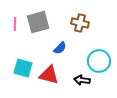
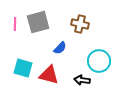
brown cross: moved 1 px down
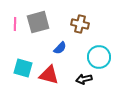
cyan circle: moved 4 px up
black arrow: moved 2 px right, 1 px up; rotated 21 degrees counterclockwise
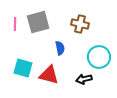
blue semicircle: rotated 56 degrees counterclockwise
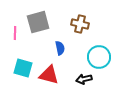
pink line: moved 9 px down
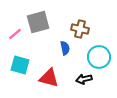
brown cross: moved 5 px down
pink line: moved 1 px down; rotated 48 degrees clockwise
blue semicircle: moved 5 px right
cyan square: moved 3 px left, 3 px up
red triangle: moved 3 px down
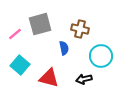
gray square: moved 2 px right, 2 px down
blue semicircle: moved 1 px left
cyan circle: moved 2 px right, 1 px up
cyan square: rotated 24 degrees clockwise
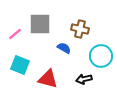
gray square: rotated 15 degrees clockwise
blue semicircle: rotated 48 degrees counterclockwise
cyan square: rotated 18 degrees counterclockwise
red triangle: moved 1 px left, 1 px down
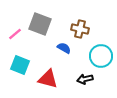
gray square: rotated 20 degrees clockwise
black arrow: moved 1 px right
